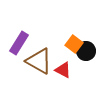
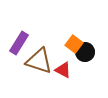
black circle: moved 1 px left, 1 px down
brown triangle: rotated 12 degrees counterclockwise
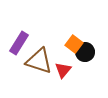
red triangle: rotated 42 degrees clockwise
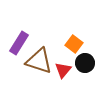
black circle: moved 11 px down
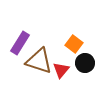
purple rectangle: moved 1 px right
red triangle: moved 2 px left
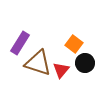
brown triangle: moved 1 px left, 2 px down
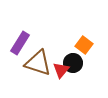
orange square: moved 10 px right, 1 px down
black circle: moved 12 px left
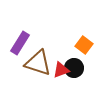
black circle: moved 1 px right, 5 px down
red triangle: rotated 30 degrees clockwise
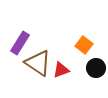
brown triangle: rotated 16 degrees clockwise
black circle: moved 22 px right
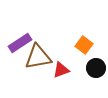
purple rectangle: rotated 25 degrees clockwise
brown triangle: moved 6 px up; rotated 44 degrees counterclockwise
